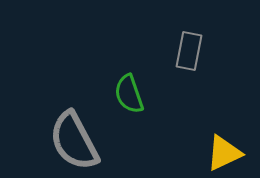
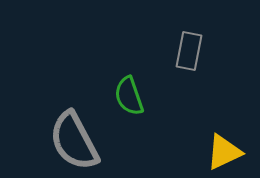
green semicircle: moved 2 px down
yellow triangle: moved 1 px up
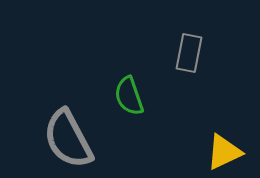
gray rectangle: moved 2 px down
gray semicircle: moved 6 px left, 2 px up
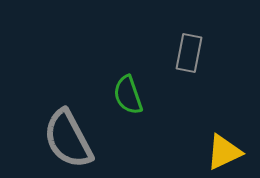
green semicircle: moved 1 px left, 1 px up
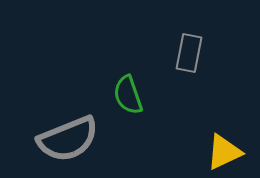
gray semicircle: rotated 84 degrees counterclockwise
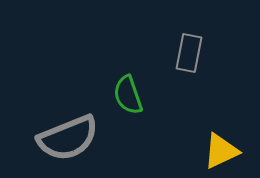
gray semicircle: moved 1 px up
yellow triangle: moved 3 px left, 1 px up
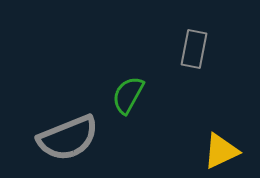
gray rectangle: moved 5 px right, 4 px up
green semicircle: rotated 48 degrees clockwise
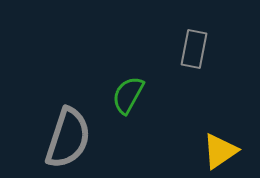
gray semicircle: rotated 50 degrees counterclockwise
yellow triangle: moved 1 px left; rotated 9 degrees counterclockwise
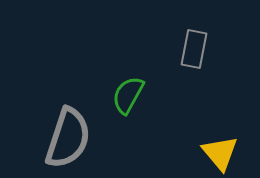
yellow triangle: moved 2 px down; rotated 36 degrees counterclockwise
